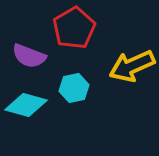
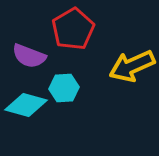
red pentagon: moved 1 px left, 1 px down
cyan hexagon: moved 10 px left; rotated 8 degrees clockwise
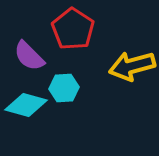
red pentagon: rotated 9 degrees counterclockwise
purple semicircle: rotated 24 degrees clockwise
yellow arrow: rotated 9 degrees clockwise
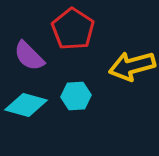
cyan hexagon: moved 12 px right, 8 px down
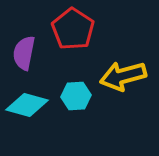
purple semicircle: moved 5 px left, 3 px up; rotated 56 degrees clockwise
yellow arrow: moved 9 px left, 10 px down
cyan diamond: moved 1 px right
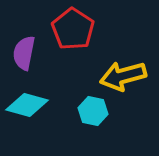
cyan hexagon: moved 17 px right, 15 px down; rotated 16 degrees clockwise
